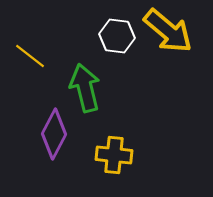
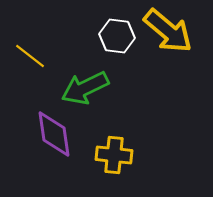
green arrow: rotated 102 degrees counterclockwise
purple diamond: rotated 36 degrees counterclockwise
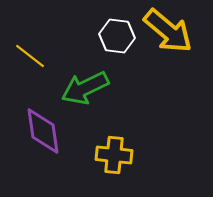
purple diamond: moved 11 px left, 3 px up
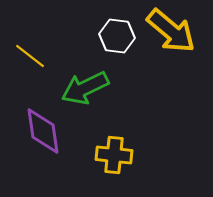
yellow arrow: moved 3 px right
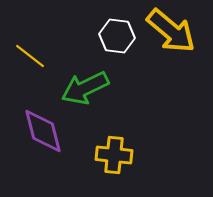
purple diamond: rotated 6 degrees counterclockwise
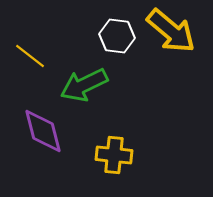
green arrow: moved 1 px left, 3 px up
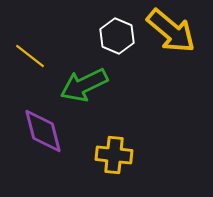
white hexagon: rotated 16 degrees clockwise
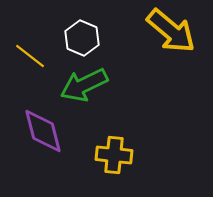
white hexagon: moved 35 px left, 2 px down
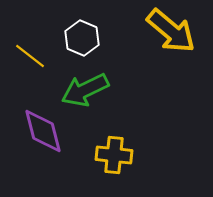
green arrow: moved 1 px right, 5 px down
